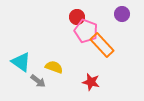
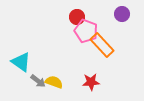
yellow semicircle: moved 15 px down
red star: rotated 18 degrees counterclockwise
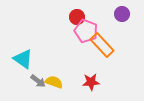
cyan triangle: moved 2 px right, 3 px up
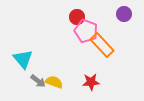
purple circle: moved 2 px right
cyan triangle: rotated 15 degrees clockwise
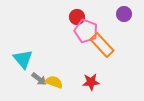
gray arrow: moved 1 px right, 2 px up
